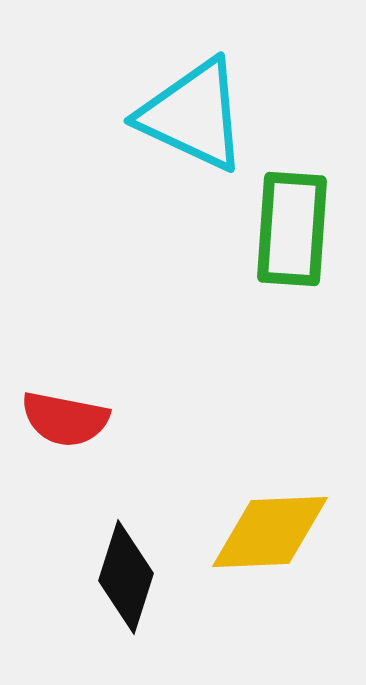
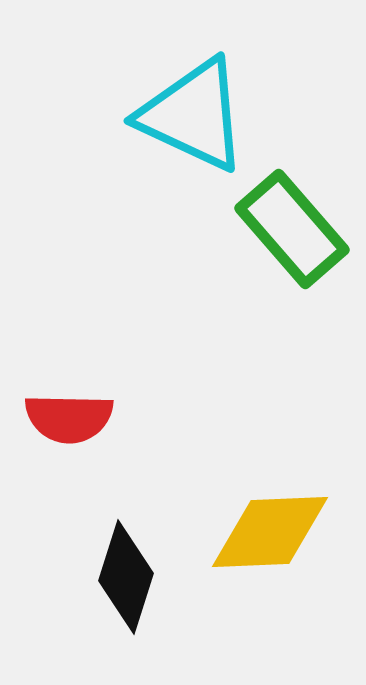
green rectangle: rotated 45 degrees counterclockwise
red semicircle: moved 4 px right, 1 px up; rotated 10 degrees counterclockwise
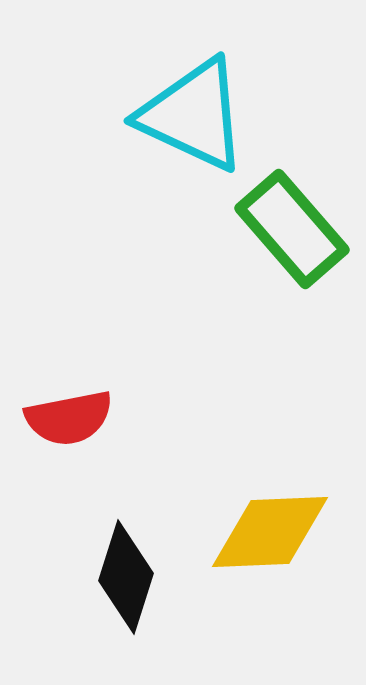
red semicircle: rotated 12 degrees counterclockwise
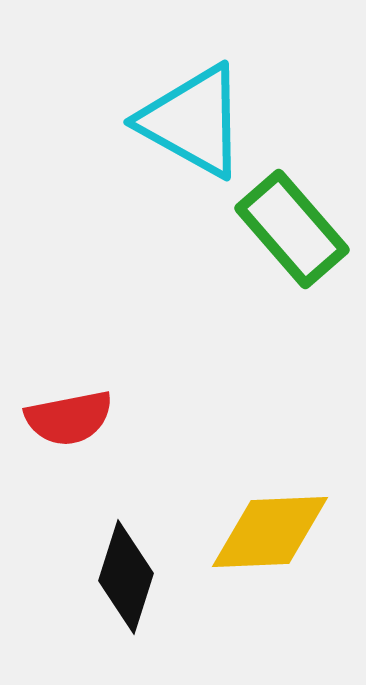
cyan triangle: moved 6 px down; rotated 4 degrees clockwise
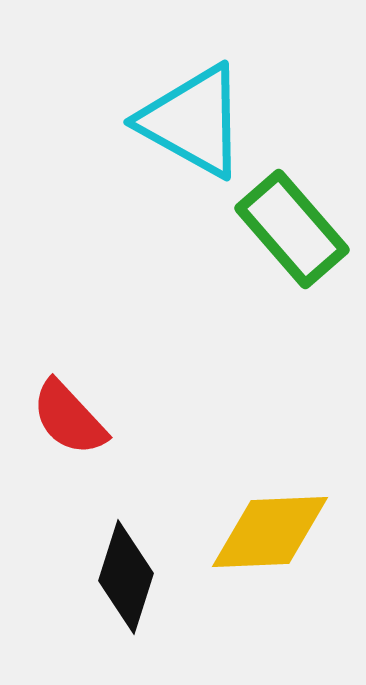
red semicircle: rotated 58 degrees clockwise
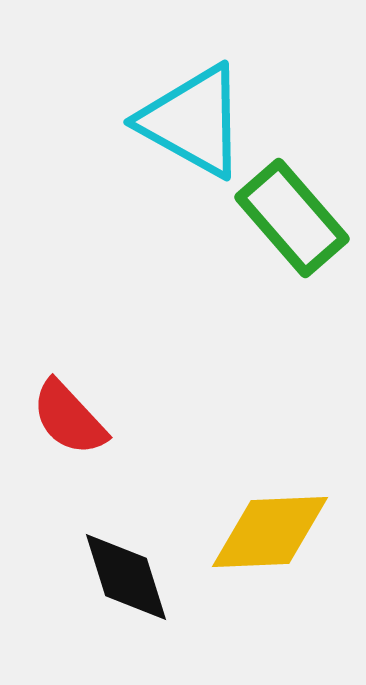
green rectangle: moved 11 px up
black diamond: rotated 35 degrees counterclockwise
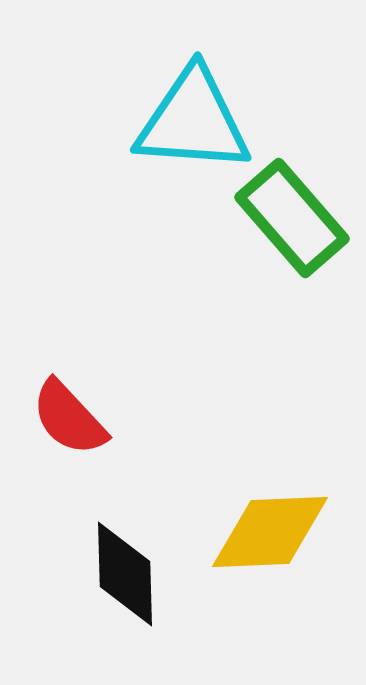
cyan triangle: rotated 25 degrees counterclockwise
black diamond: moved 1 px left, 3 px up; rotated 16 degrees clockwise
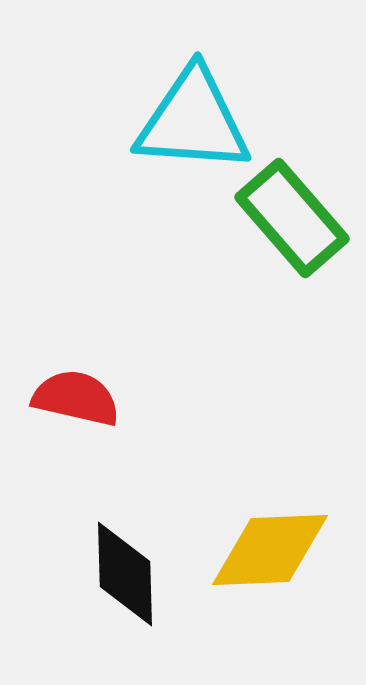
red semicircle: moved 7 px right, 20 px up; rotated 146 degrees clockwise
yellow diamond: moved 18 px down
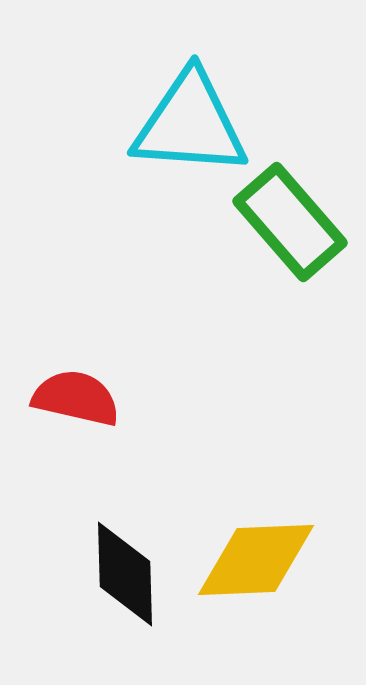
cyan triangle: moved 3 px left, 3 px down
green rectangle: moved 2 px left, 4 px down
yellow diamond: moved 14 px left, 10 px down
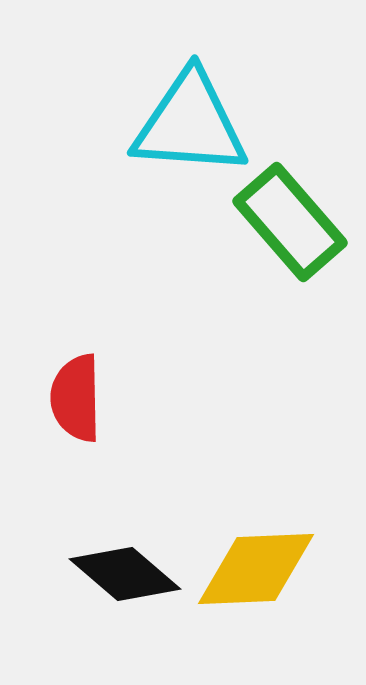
red semicircle: rotated 104 degrees counterclockwise
yellow diamond: moved 9 px down
black diamond: rotated 48 degrees counterclockwise
